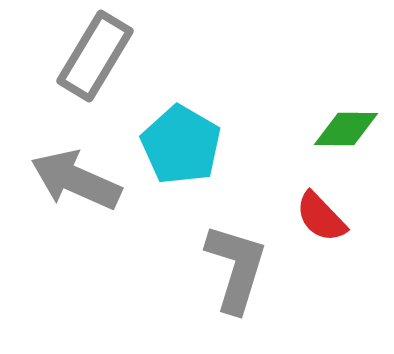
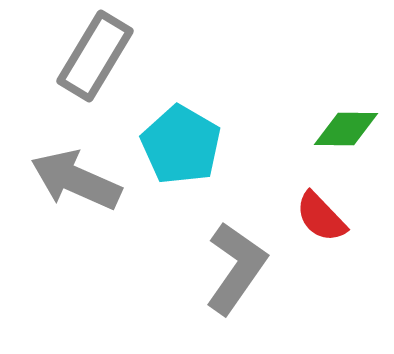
gray L-shape: rotated 18 degrees clockwise
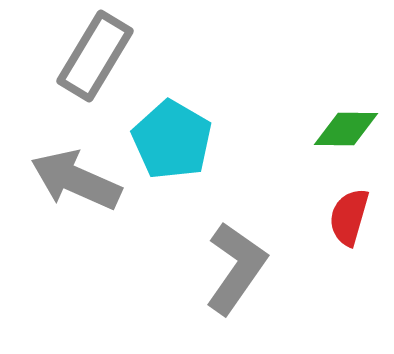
cyan pentagon: moved 9 px left, 5 px up
red semicircle: moved 28 px right; rotated 60 degrees clockwise
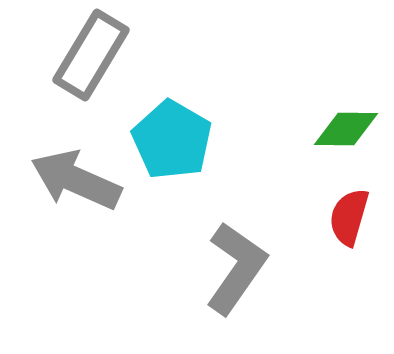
gray rectangle: moved 4 px left, 1 px up
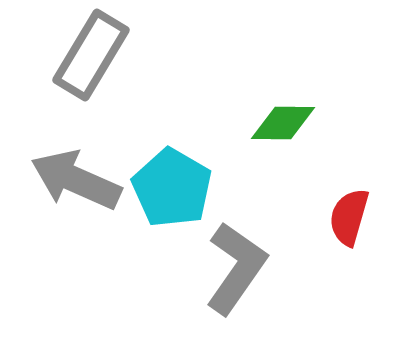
green diamond: moved 63 px left, 6 px up
cyan pentagon: moved 48 px down
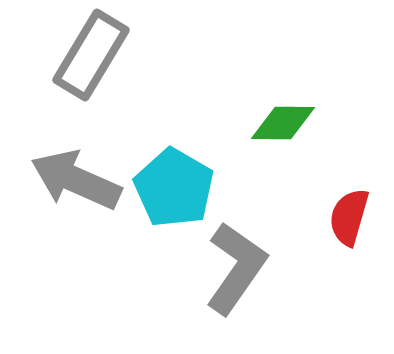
cyan pentagon: moved 2 px right
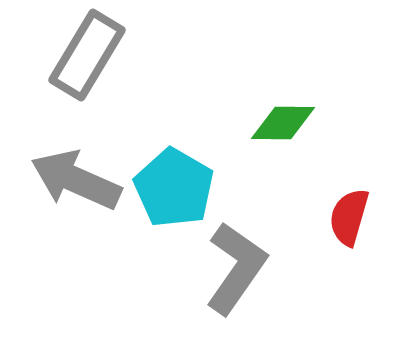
gray rectangle: moved 4 px left
